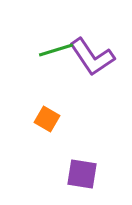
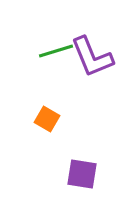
green line: moved 1 px down
purple L-shape: rotated 12 degrees clockwise
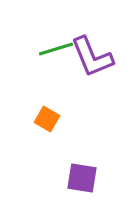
green line: moved 2 px up
purple square: moved 4 px down
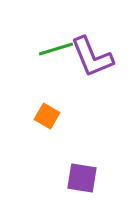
orange square: moved 3 px up
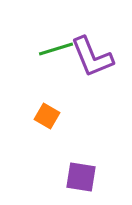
purple square: moved 1 px left, 1 px up
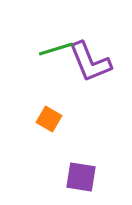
purple L-shape: moved 2 px left, 5 px down
orange square: moved 2 px right, 3 px down
